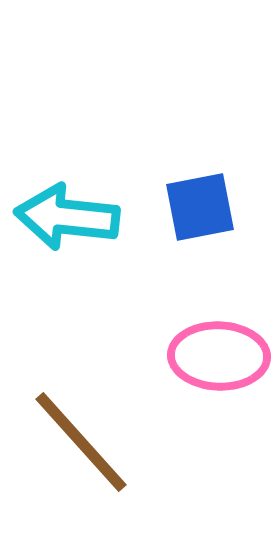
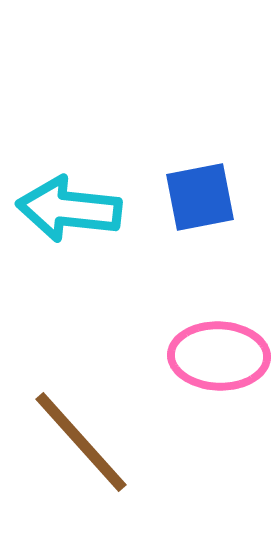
blue square: moved 10 px up
cyan arrow: moved 2 px right, 8 px up
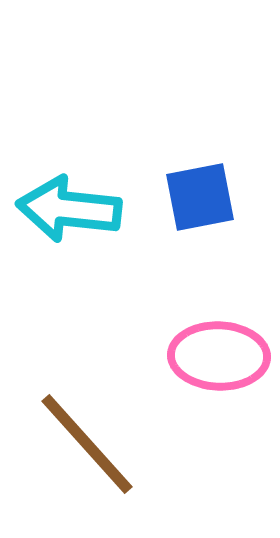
brown line: moved 6 px right, 2 px down
